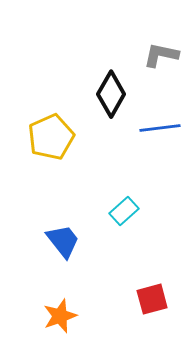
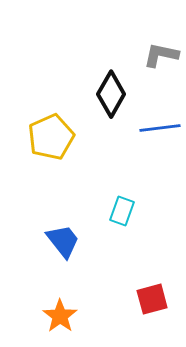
cyan rectangle: moved 2 px left; rotated 28 degrees counterclockwise
orange star: rotated 16 degrees counterclockwise
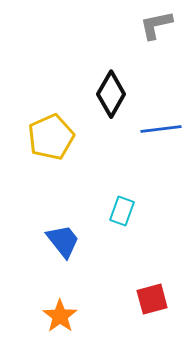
gray L-shape: moved 5 px left, 30 px up; rotated 24 degrees counterclockwise
blue line: moved 1 px right, 1 px down
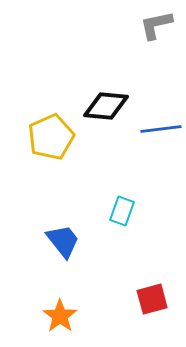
black diamond: moved 5 px left, 12 px down; rotated 66 degrees clockwise
